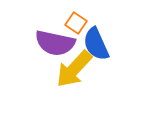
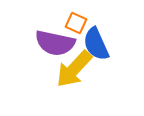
orange square: rotated 10 degrees counterclockwise
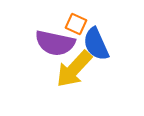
orange square: moved 1 px down
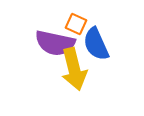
yellow arrow: rotated 57 degrees counterclockwise
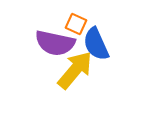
yellow arrow: moved 1 px right, 1 px down; rotated 126 degrees counterclockwise
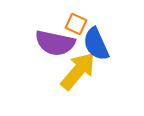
yellow arrow: moved 3 px right, 1 px down
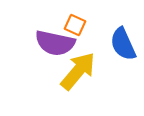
orange square: moved 1 px left, 1 px down
blue semicircle: moved 27 px right
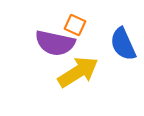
yellow arrow: moved 1 px down; rotated 18 degrees clockwise
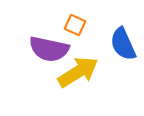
purple semicircle: moved 6 px left, 6 px down
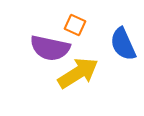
purple semicircle: moved 1 px right, 1 px up
yellow arrow: moved 1 px down
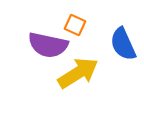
purple semicircle: moved 2 px left, 3 px up
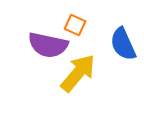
yellow arrow: rotated 18 degrees counterclockwise
